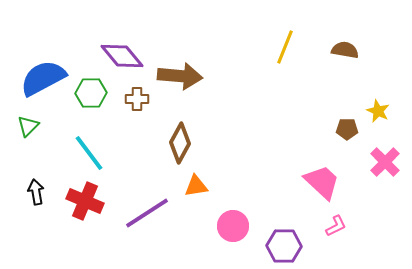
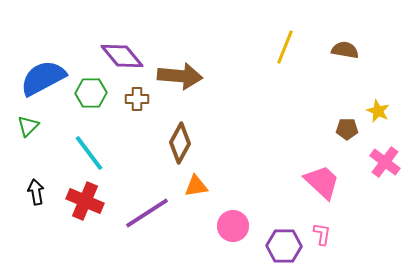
pink cross: rotated 8 degrees counterclockwise
pink L-shape: moved 14 px left, 8 px down; rotated 55 degrees counterclockwise
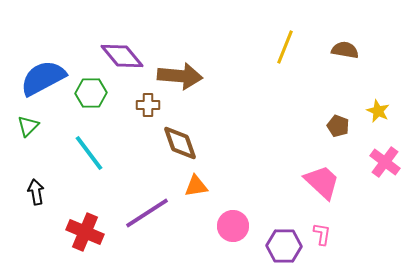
brown cross: moved 11 px right, 6 px down
brown pentagon: moved 9 px left, 3 px up; rotated 20 degrees clockwise
brown diamond: rotated 48 degrees counterclockwise
red cross: moved 31 px down
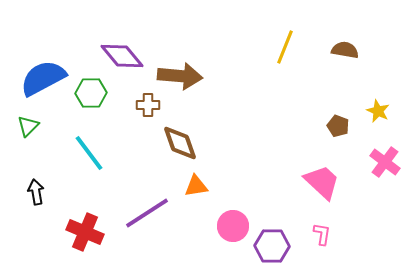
purple hexagon: moved 12 px left
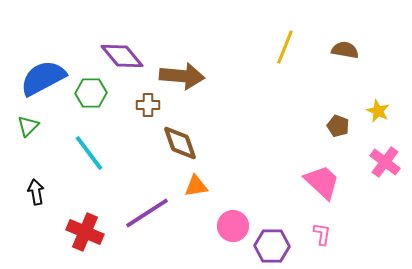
brown arrow: moved 2 px right
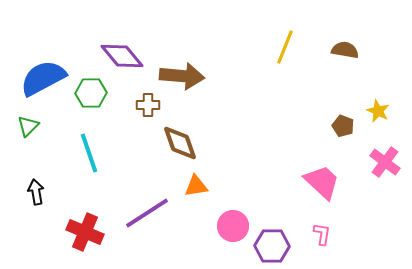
brown pentagon: moved 5 px right
cyan line: rotated 18 degrees clockwise
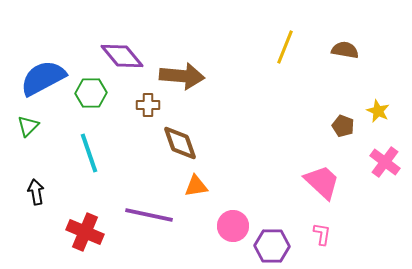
purple line: moved 2 px right, 2 px down; rotated 45 degrees clockwise
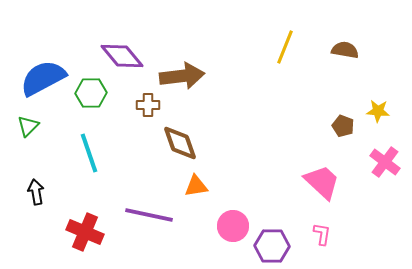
brown arrow: rotated 12 degrees counterclockwise
yellow star: rotated 20 degrees counterclockwise
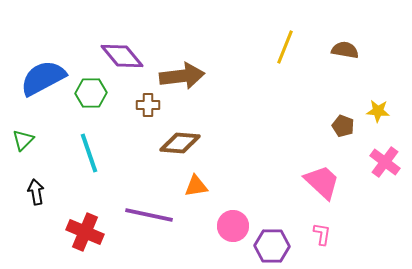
green triangle: moved 5 px left, 14 px down
brown diamond: rotated 66 degrees counterclockwise
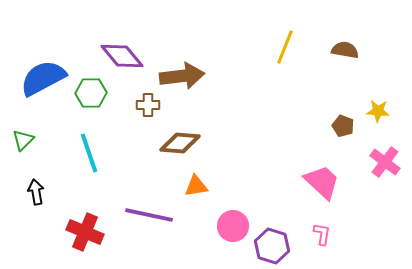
purple hexagon: rotated 16 degrees clockwise
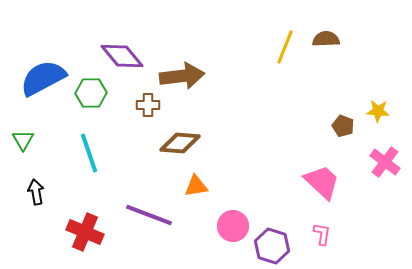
brown semicircle: moved 19 px left, 11 px up; rotated 12 degrees counterclockwise
green triangle: rotated 15 degrees counterclockwise
purple line: rotated 9 degrees clockwise
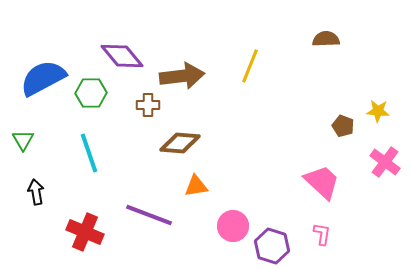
yellow line: moved 35 px left, 19 px down
